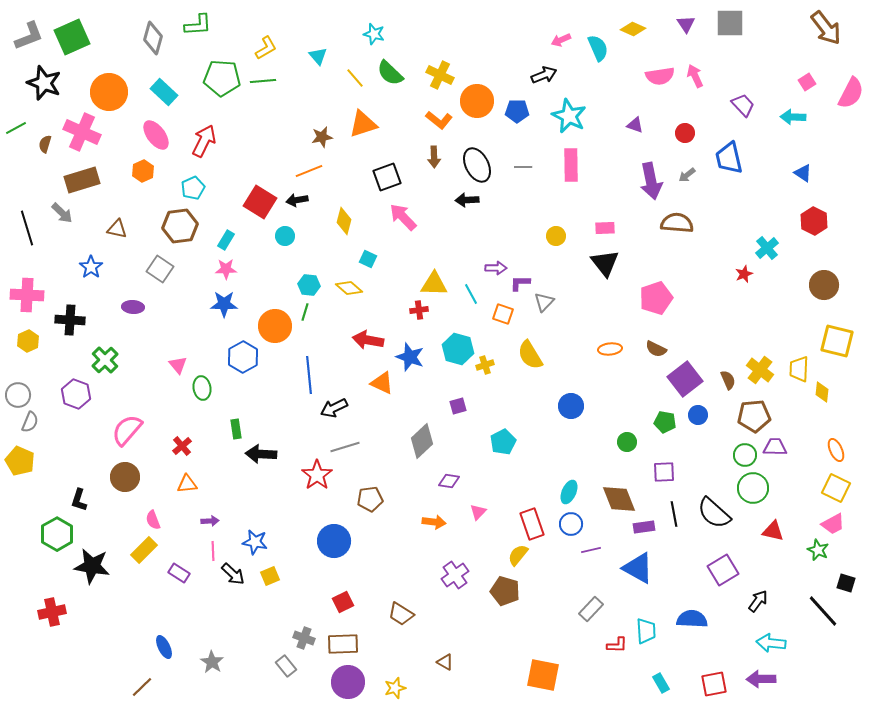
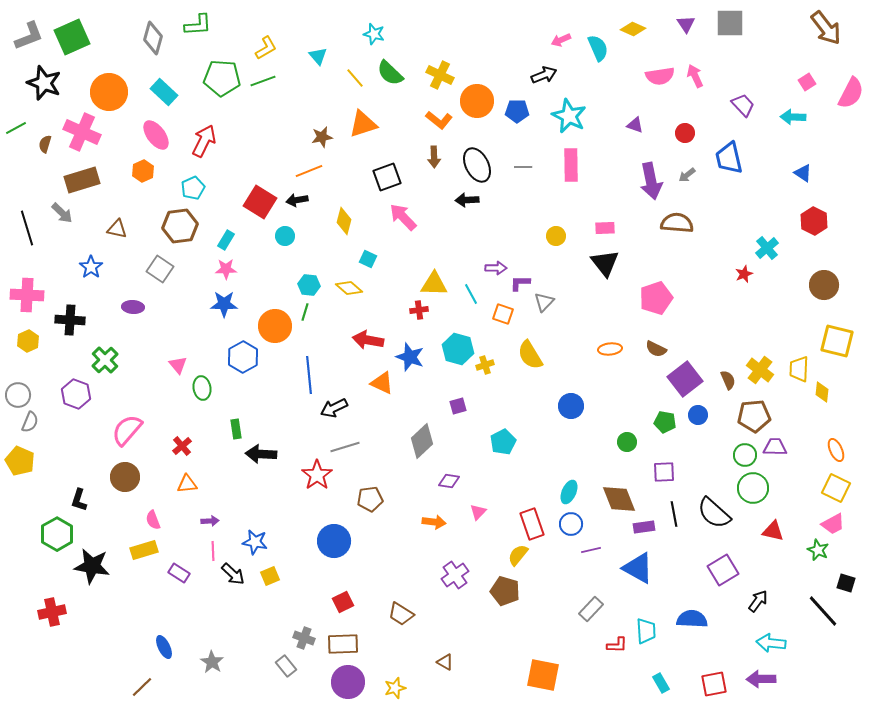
green line at (263, 81): rotated 15 degrees counterclockwise
yellow rectangle at (144, 550): rotated 28 degrees clockwise
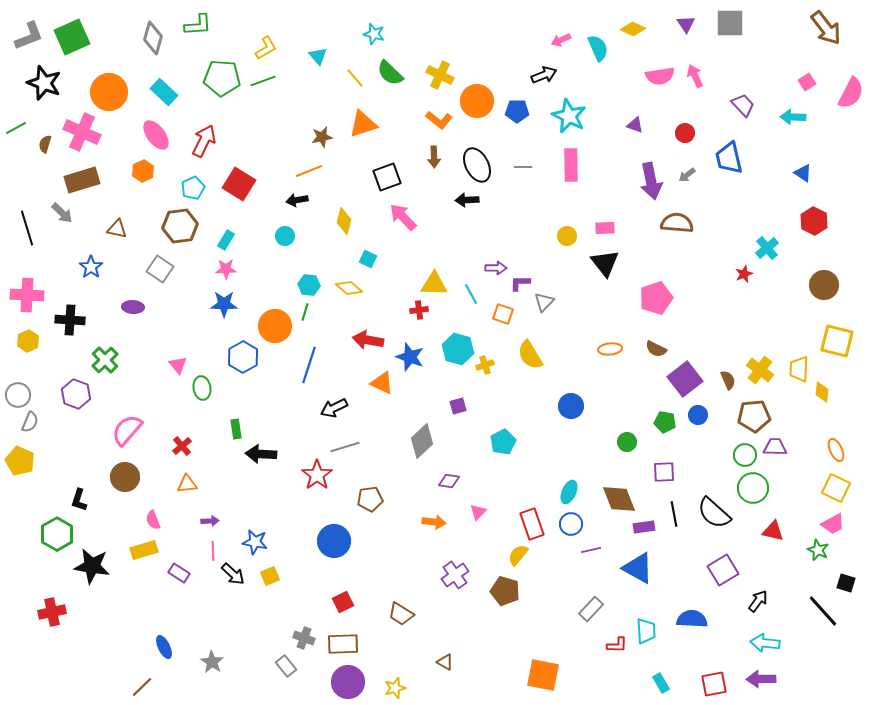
red square at (260, 202): moved 21 px left, 18 px up
yellow circle at (556, 236): moved 11 px right
blue line at (309, 375): moved 10 px up; rotated 24 degrees clockwise
cyan arrow at (771, 643): moved 6 px left
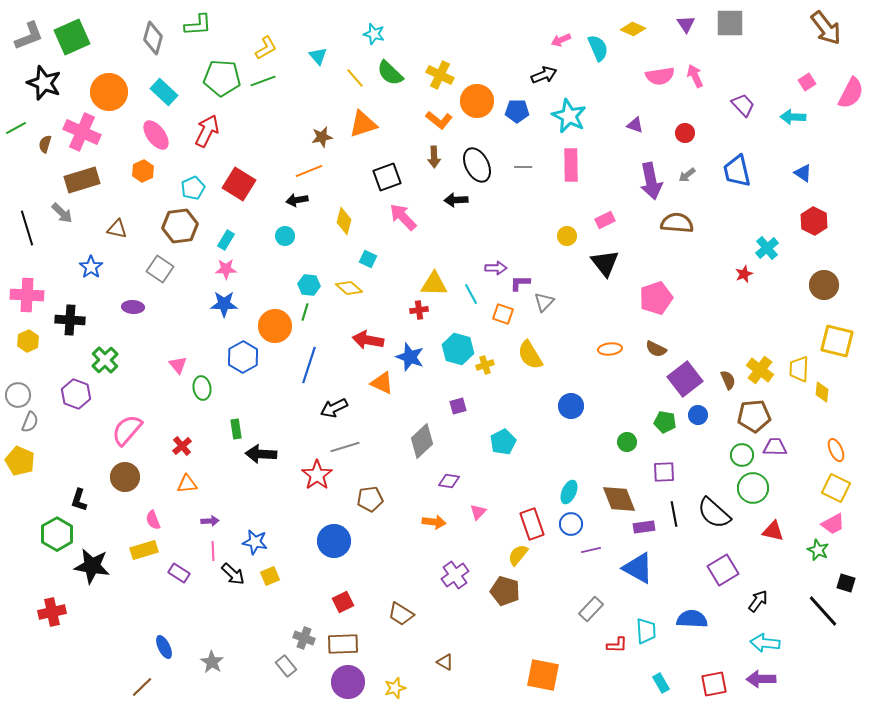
red arrow at (204, 141): moved 3 px right, 10 px up
blue trapezoid at (729, 158): moved 8 px right, 13 px down
black arrow at (467, 200): moved 11 px left
pink rectangle at (605, 228): moved 8 px up; rotated 24 degrees counterclockwise
green circle at (745, 455): moved 3 px left
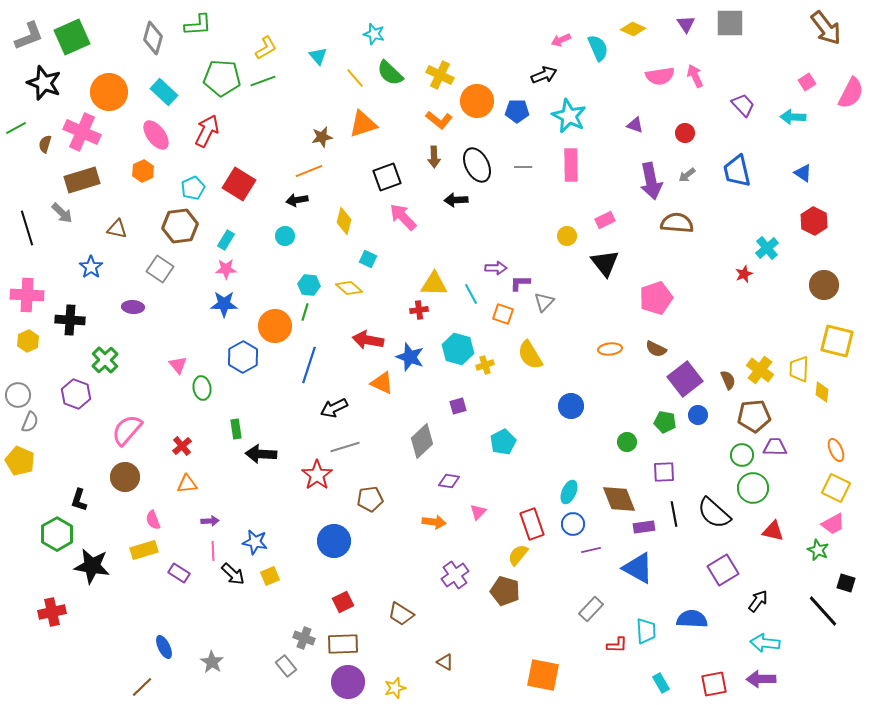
blue circle at (571, 524): moved 2 px right
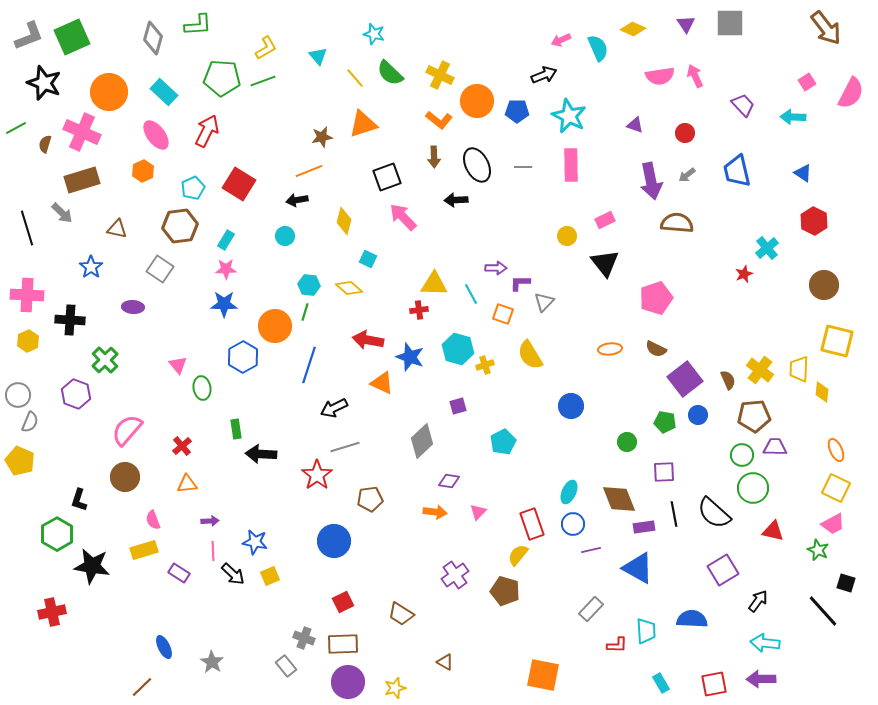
orange arrow at (434, 522): moved 1 px right, 10 px up
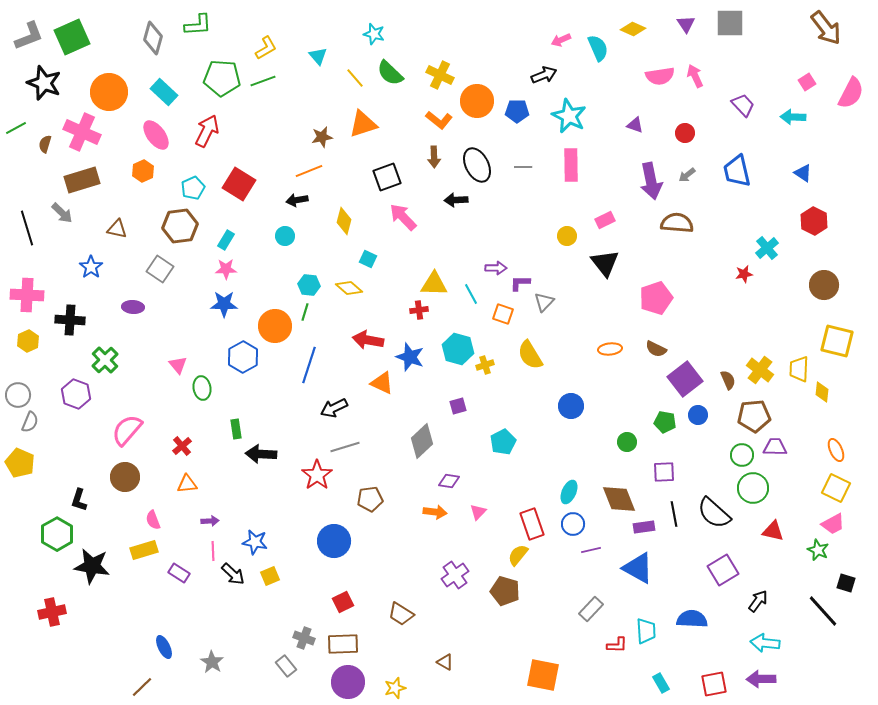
red star at (744, 274): rotated 12 degrees clockwise
yellow pentagon at (20, 461): moved 2 px down
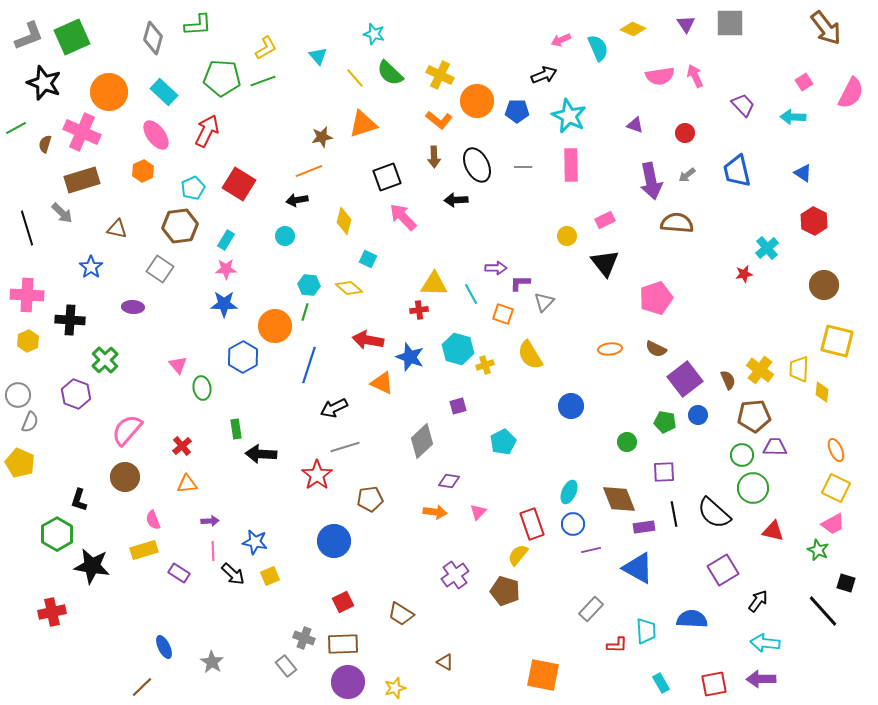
pink square at (807, 82): moved 3 px left
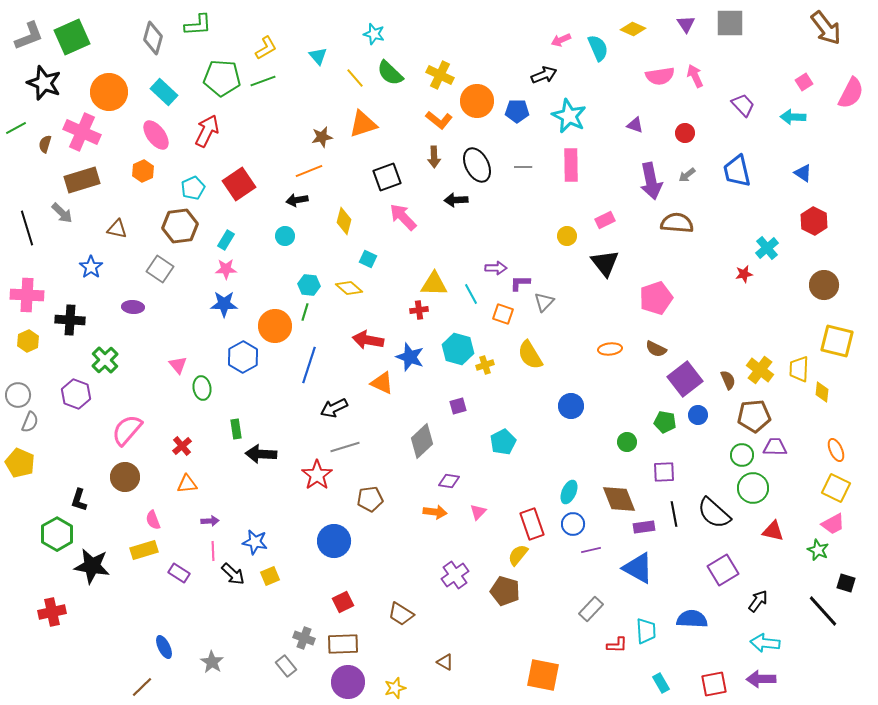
red square at (239, 184): rotated 24 degrees clockwise
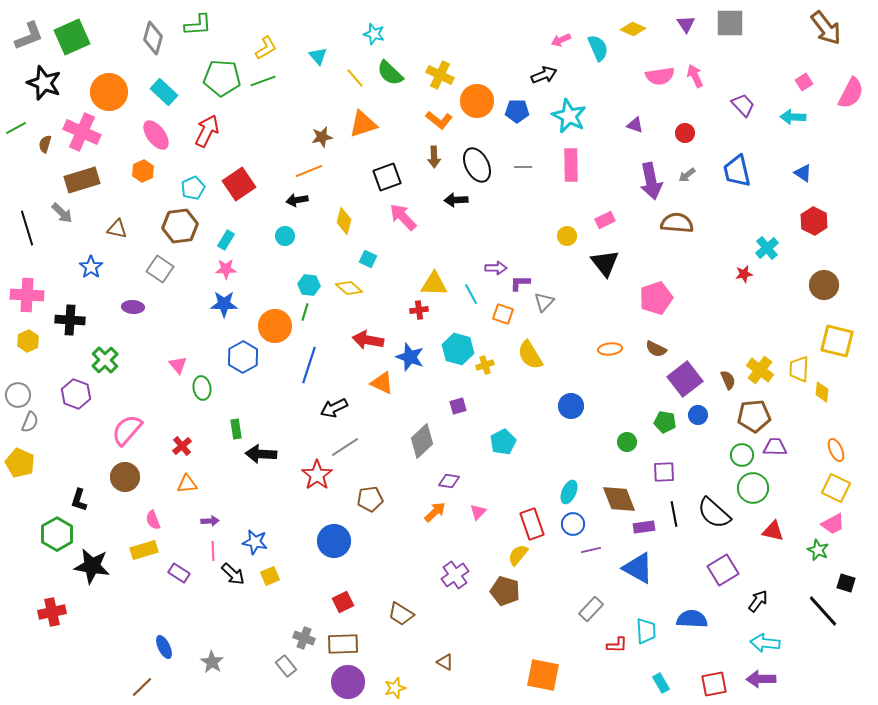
gray line at (345, 447): rotated 16 degrees counterclockwise
orange arrow at (435, 512): rotated 50 degrees counterclockwise
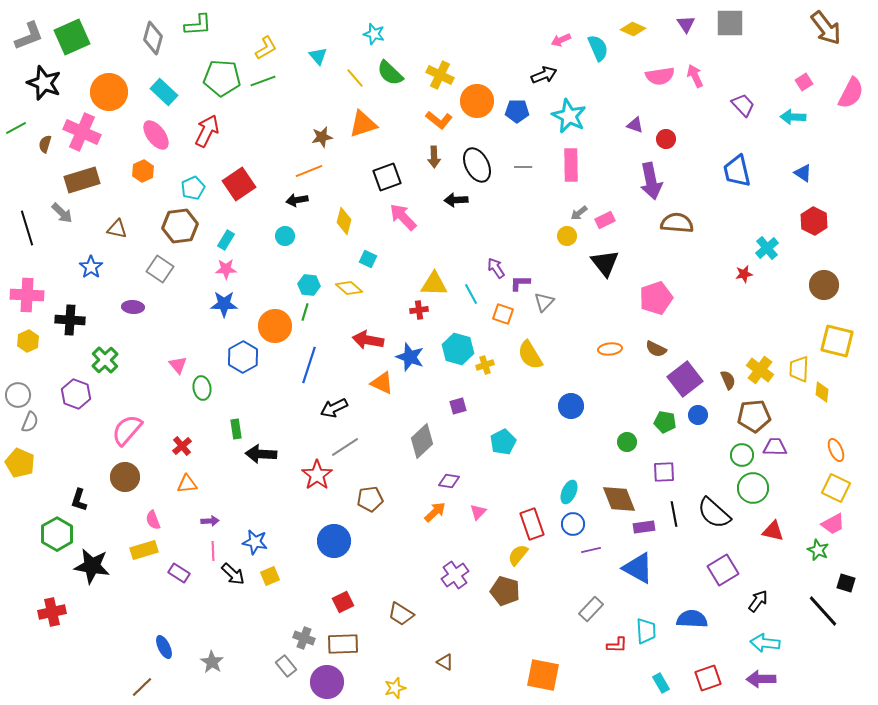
red circle at (685, 133): moved 19 px left, 6 px down
gray arrow at (687, 175): moved 108 px left, 38 px down
purple arrow at (496, 268): rotated 125 degrees counterclockwise
purple circle at (348, 682): moved 21 px left
red square at (714, 684): moved 6 px left, 6 px up; rotated 8 degrees counterclockwise
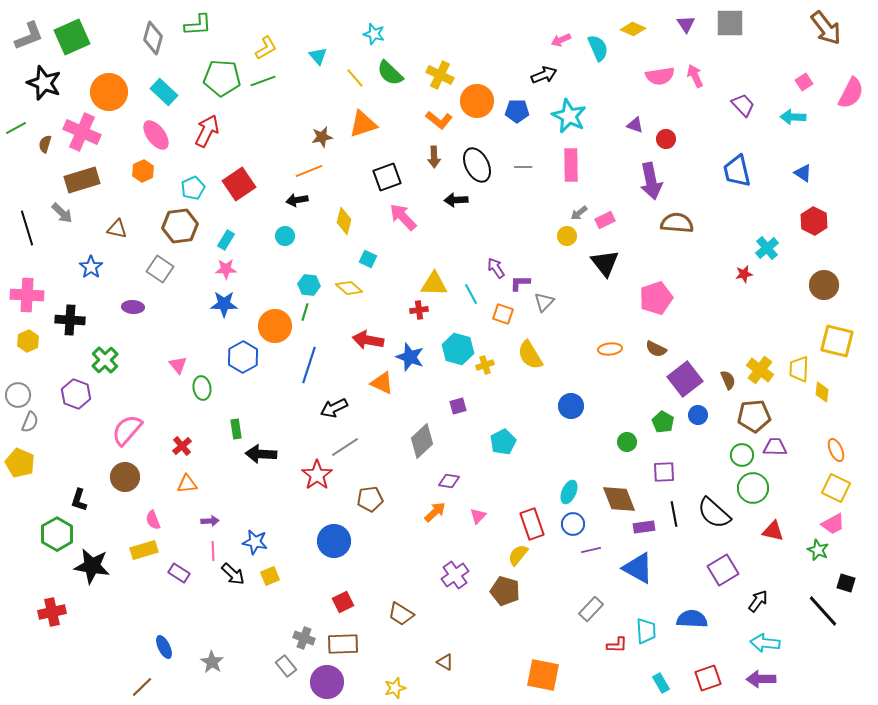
green pentagon at (665, 422): moved 2 px left; rotated 20 degrees clockwise
pink triangle at (478, 512): moved 4 px down
